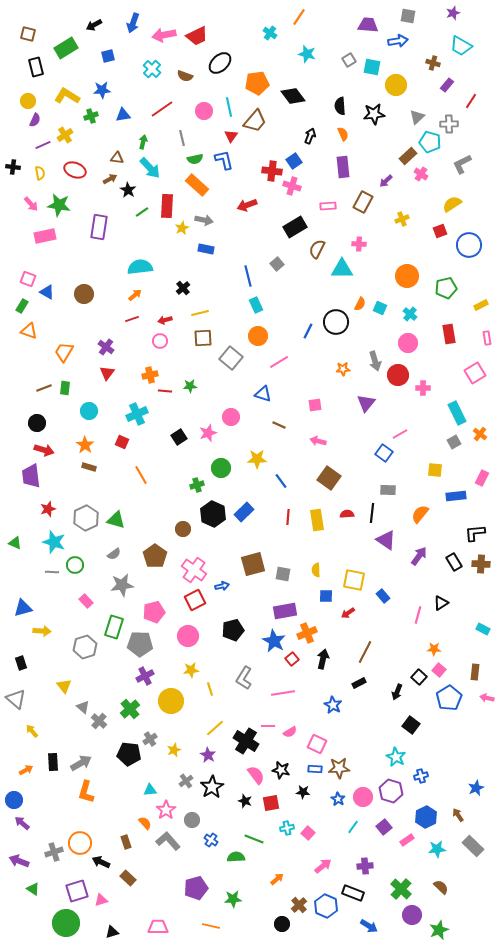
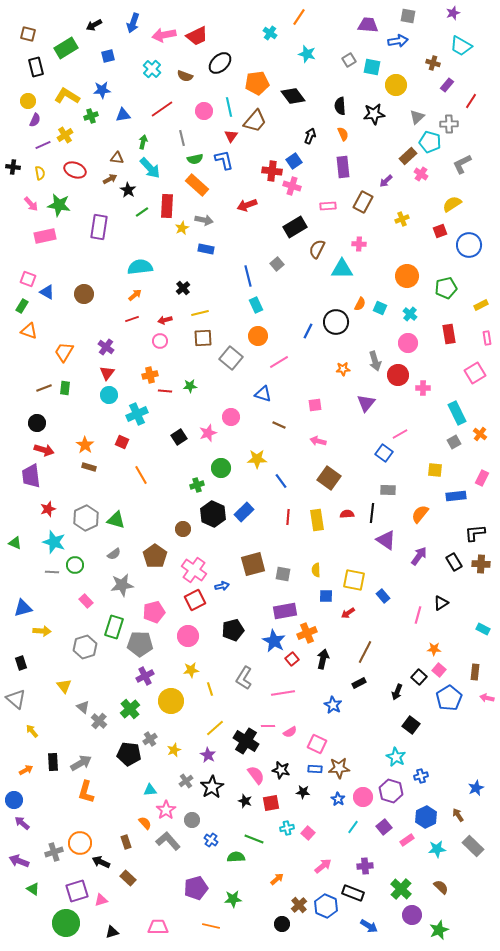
cyan circle at (89, 411): moved 20 px right, 16 px up
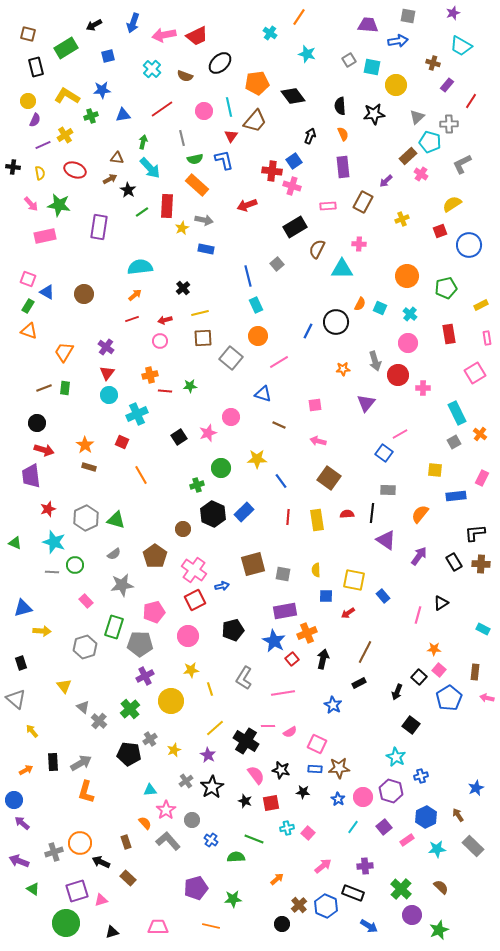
green rectangle at (22, 306): moved 6 px right
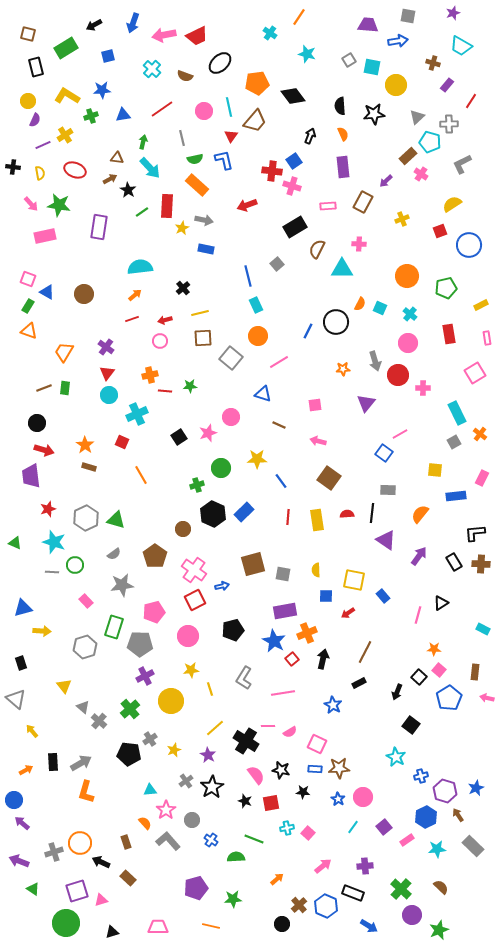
purple hexagon at (391, 791): moved 54 px right
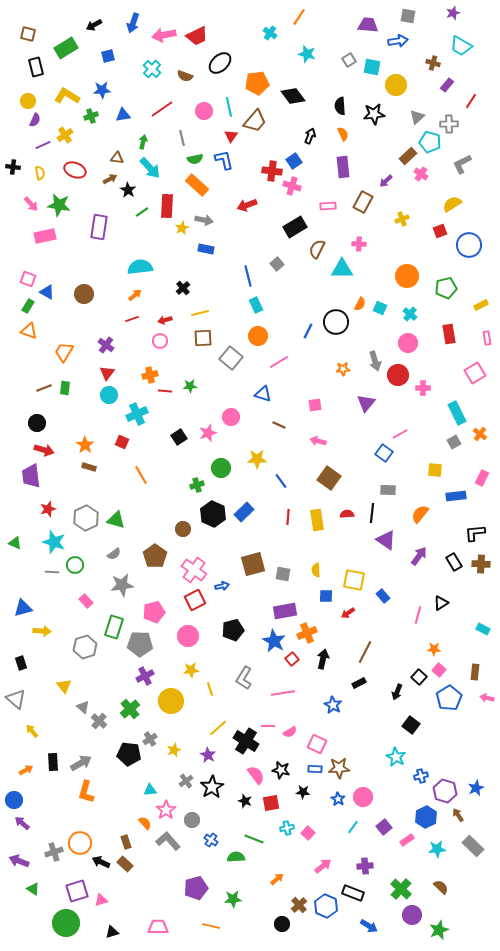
purple cross at (106, 347): moved 2 px up
yellow line at (215, 728): moved 3 px right
brown rectangle at (128, 878): moved 3 px left, 14 px up
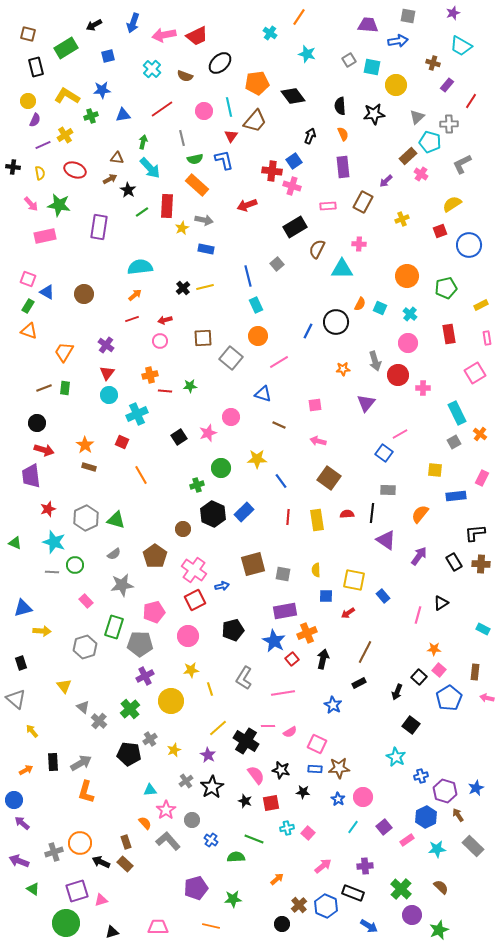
yellow line at (200, 313): moved 5 px right, 26 px up
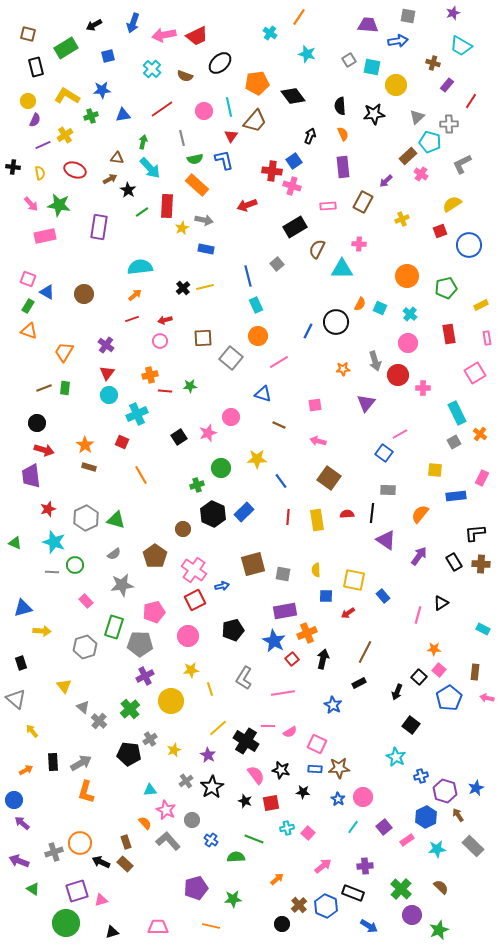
pink star at (166, 810): rotated 12 degrees counterclockwise
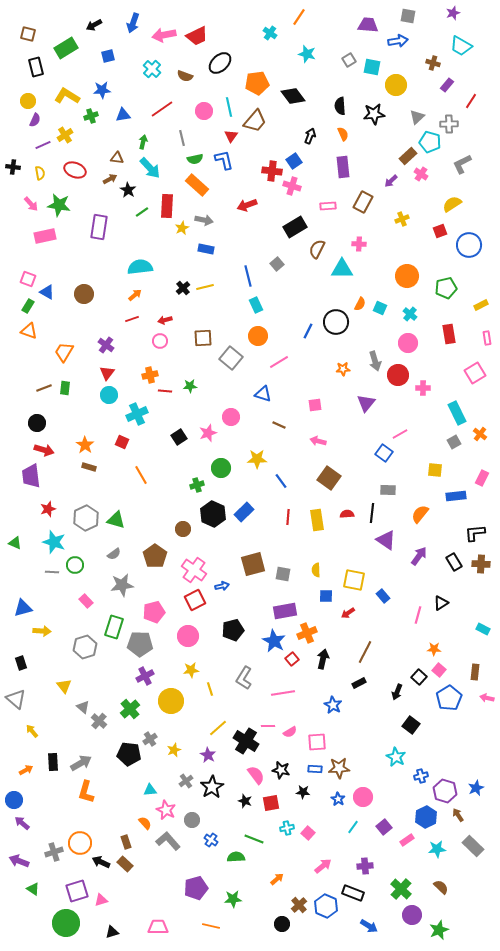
purple arrow at (386, 181): moved 5 px right
pink square at (317, 744): moved 2 px up; rotated 30 degrees counterclockwise
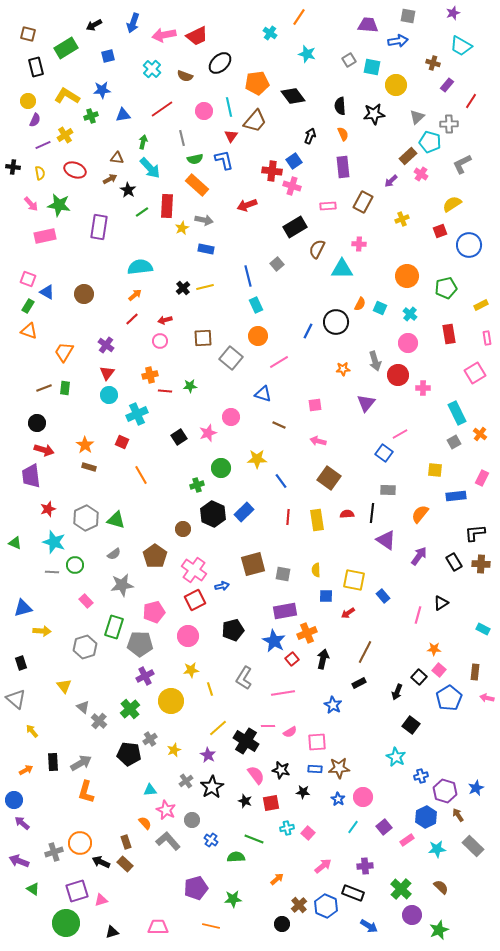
red line at (132, 319): rotated 24 degrees counterclockwise
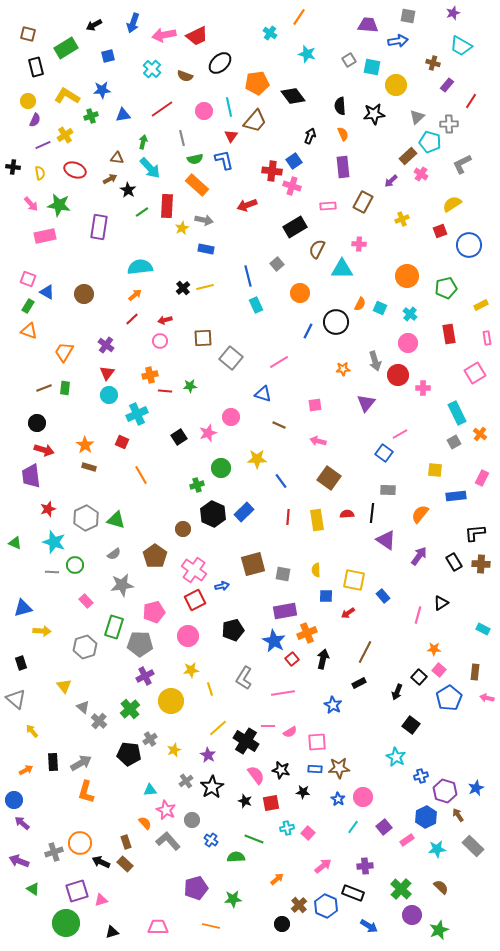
orange circle at (258, 336): moved 42 px right, 43 px up
